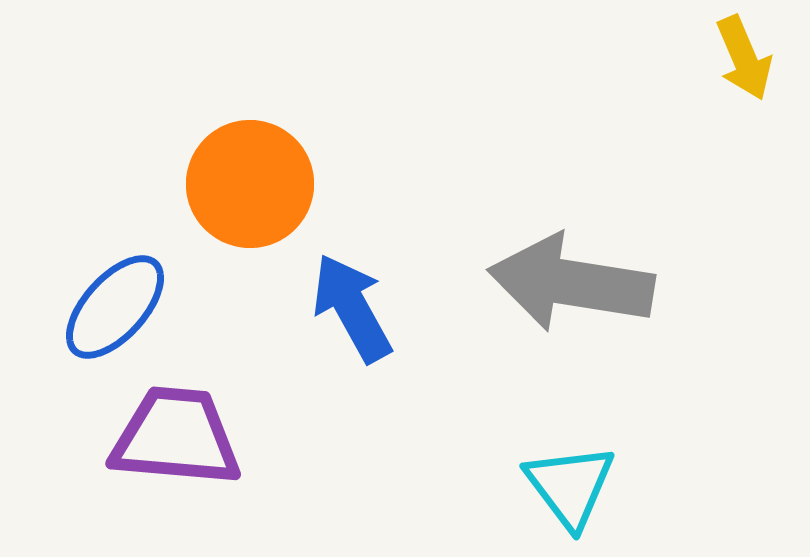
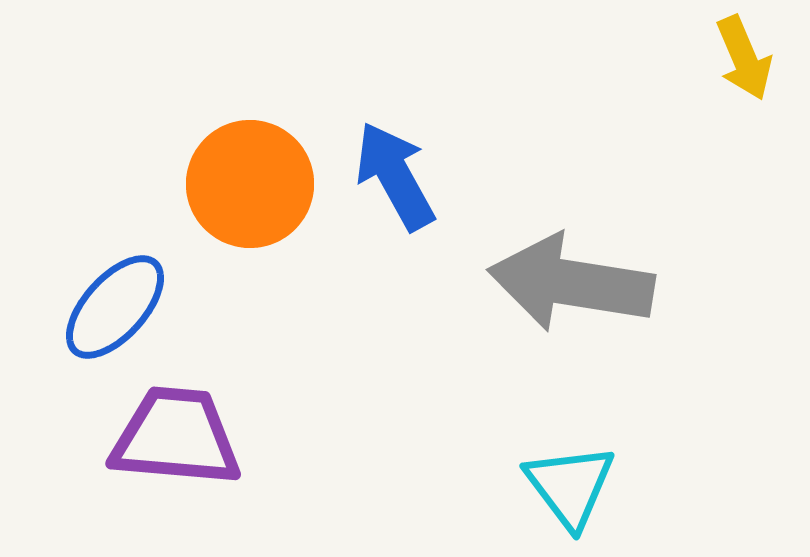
blue arrow: moved 43 px right, 132 px up
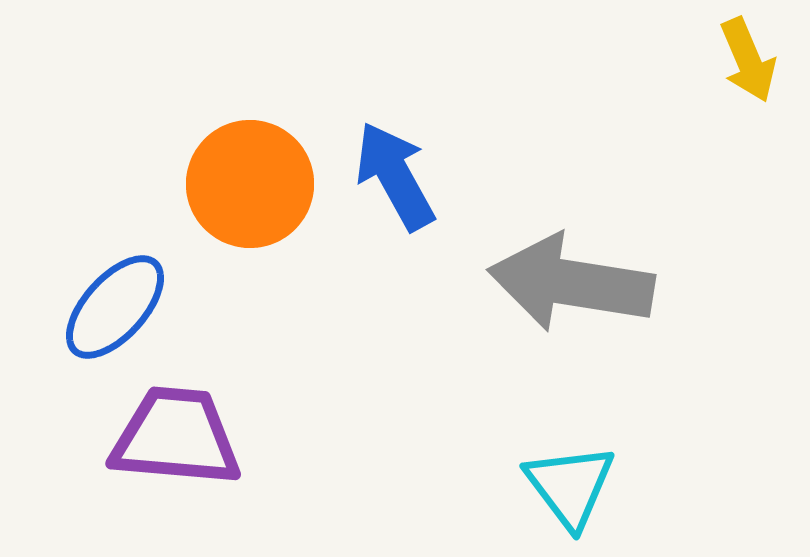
yellow arrow: moved 4 px right, 2 px down
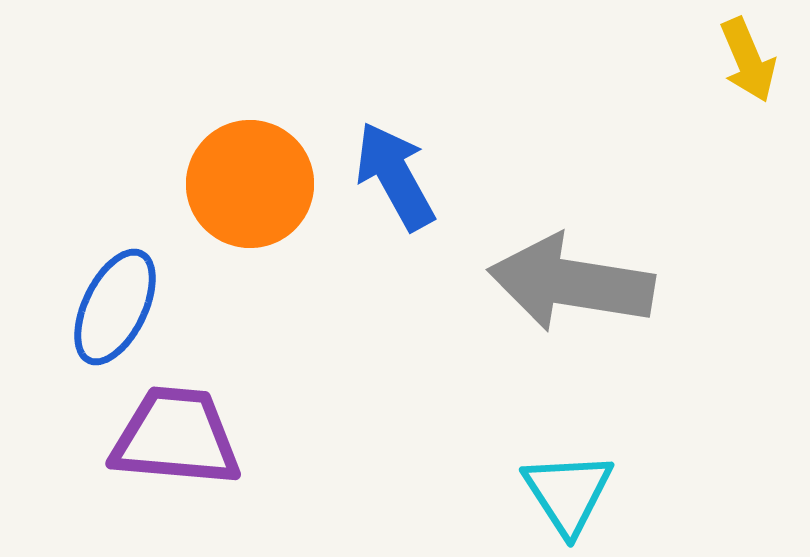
blue ellipse: rotated 16 degrees counterclockwise
cyan triangle: moved 2 px left, 7 px down; rotated 4 degrees clockwise
